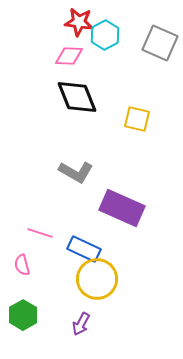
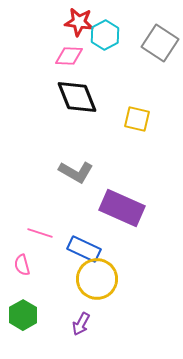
gray square: rotated 9 degrees clockwise
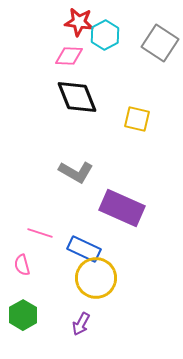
yellow circle: moved 1 px left, 1 px up
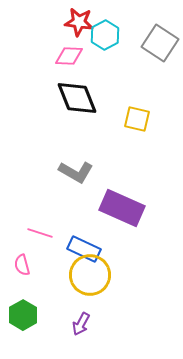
black diamond: moved 1 px down
yellow circle: moved 6 px left, 3 px up
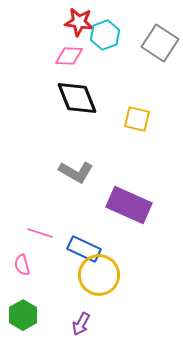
cyan hexagon: rotated 8 degrees clockwise
purple rectangle: moved 7 px right, 3 px up
yellow circle: moved 9 px right
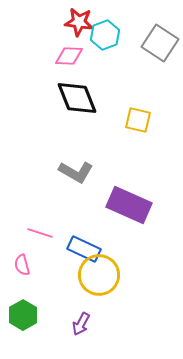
yellow square: moved 1 px right, 1 px down
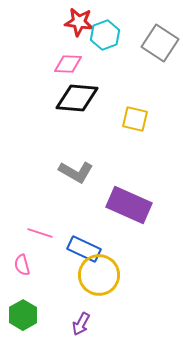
pink diamond: moved 1 px left, 8 px down
black diamond: rotated 63 degrees counterclockwise
yellow square: moved 3 px left, 1 px up
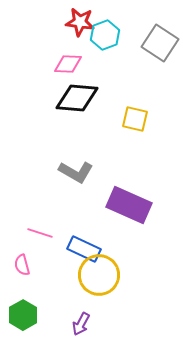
red star: moved 1 px right
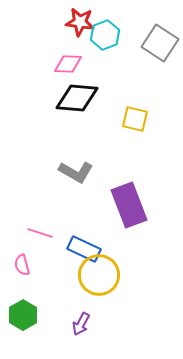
purple rectangle: rotated 45 degrees clockwise
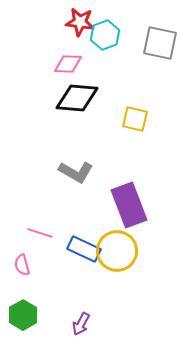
gray square: rotated 21 degrees counterclockwise
yellow circle: moved 18 px right, 24 px up
